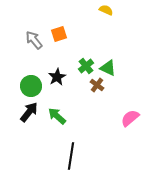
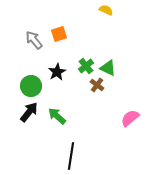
black star: moved 5 px up
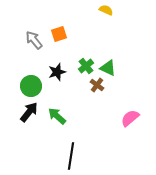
black star: rotated 12 degrees clockwise
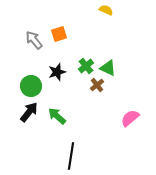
brown cross: rotated 16 degrees clockwise
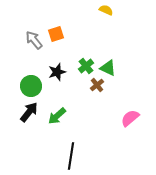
orange square: moved 3 px left
green arrow: rotated 84 degrees counterclockwise
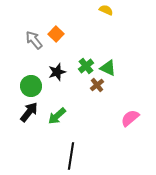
orange square: rotated 28 degrees counterclockwise
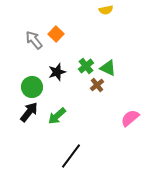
yellow semicircle: rotated 144 degrees clockwise
green circle: moved 1 px right, 1 px down
black line: rotated 28 degrees clockwise
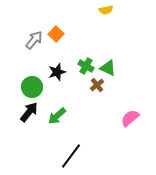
gray arrow: rotated 78 degrees clockwise
green cross: rotated 21 degrees counterclockwise
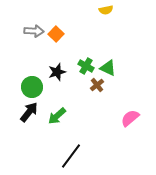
gray arrow: moved 9 px up; rotated 54 degrees clockwise
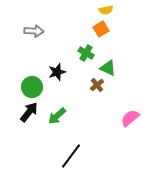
orange square: moved 45 px right, 5 px up; rotated 14 degrees clockwise
green cross: moved 13 px up
